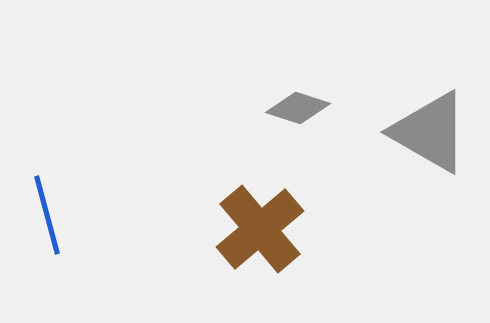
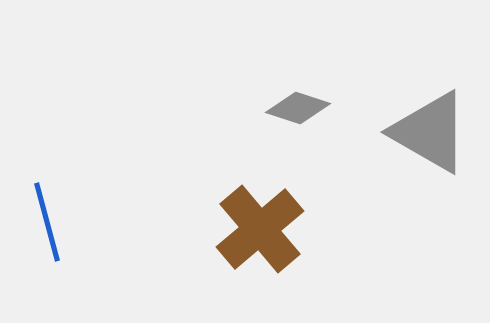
blue line: moved 7 px down
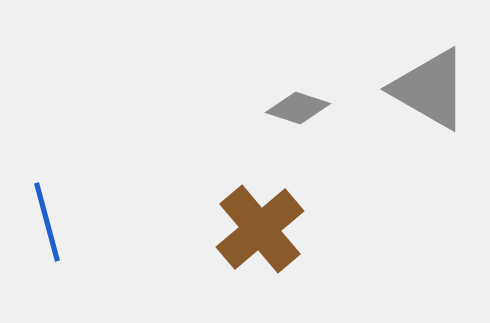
gray triangle: moved 43 px up
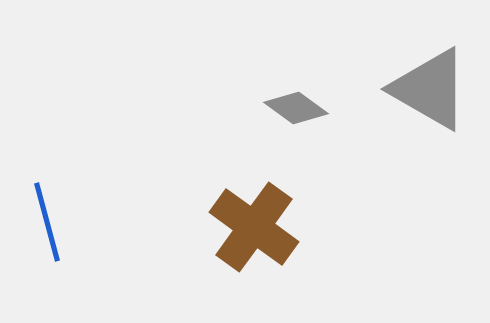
gray diamond: moved 2 px left; rotated 18 degrees clockwise
brown cross: moved 6 px left, 2 px up; rotated 14 degrees counterclockwise
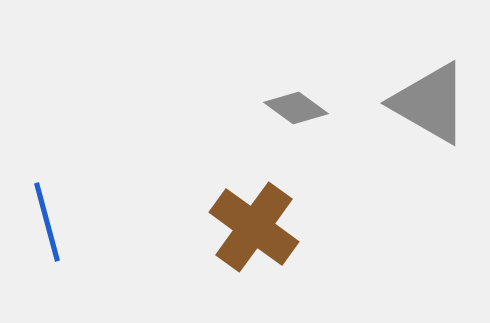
gray triangle: moved 14 px down
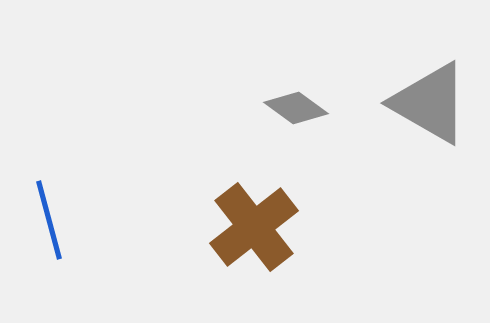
blue line: moved 2 px right, 2 px up
brown cross: rotated 16 degrees clockwise
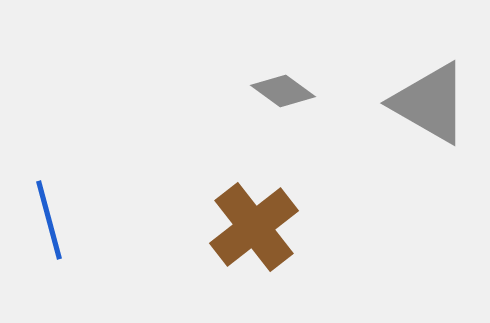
gray diamond: moved 13 px left, 17 px up
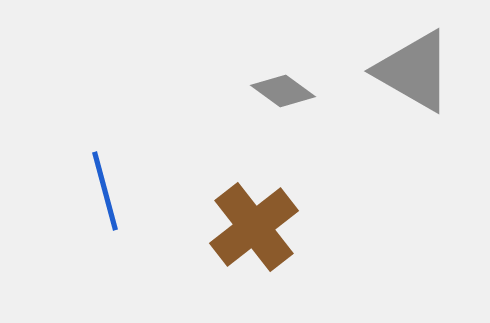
gray triangle: moved 16 px left, 32 px up
blue line: moved 56 px right, 29 px up
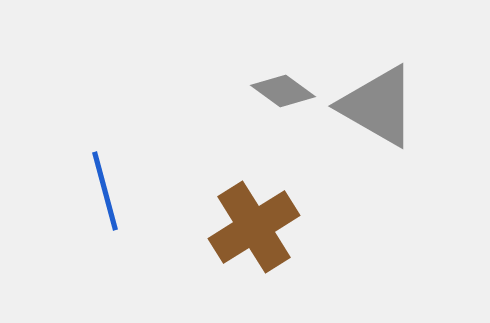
gray triangle: moved 36 px left, 35 px down
brown cross: rotated 6 degrees clockwise
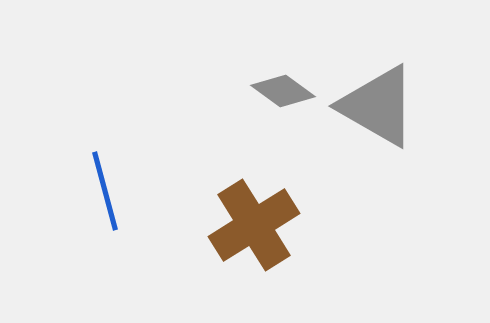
brown cross: moved 2 px up
